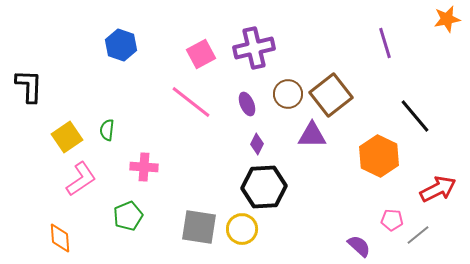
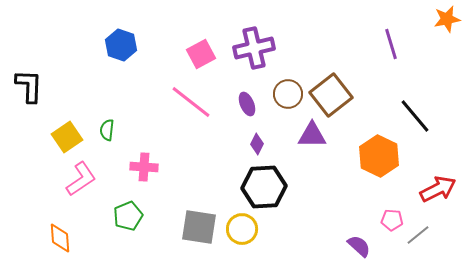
purple line: moved 6 px right, 1 px down
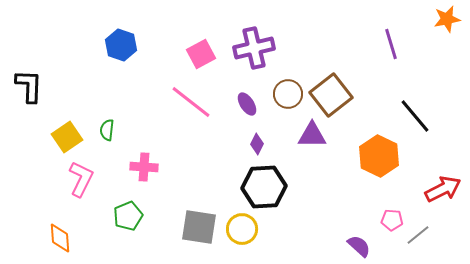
purple ellipse: rotated 10 degrees counterclockwise
pink L-shape: rotated 30 degrees counterclockwise
red arrow: moved 5 px right
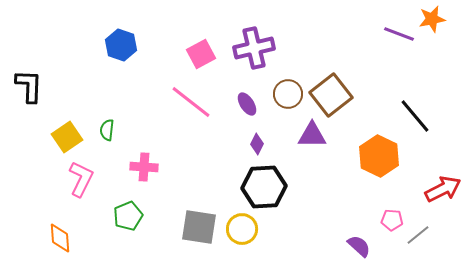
orange star: moved 15 px left
purple line: moved 8 px right, 10 px up; rotated 52 degrees counterclockwise
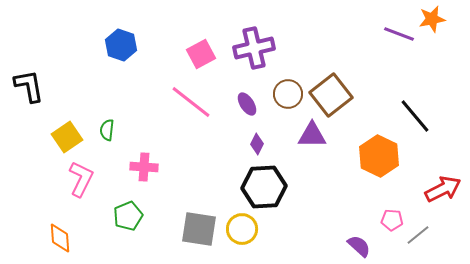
black L-shape: rotated 12 degrees counterclockwise
gray square: moved 2 px down
